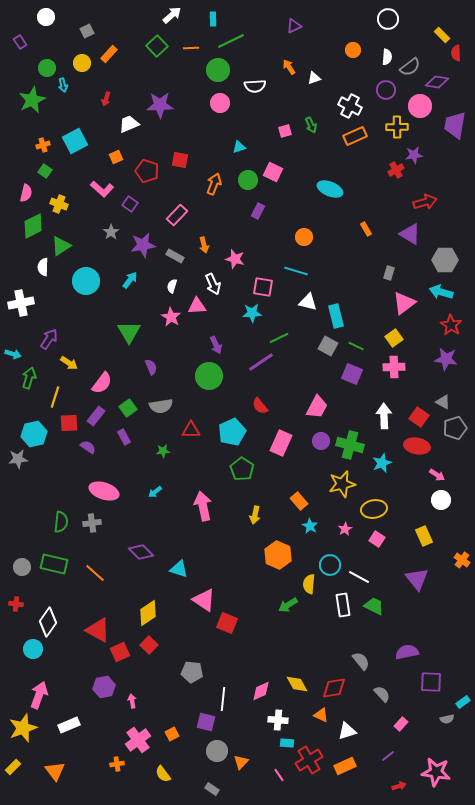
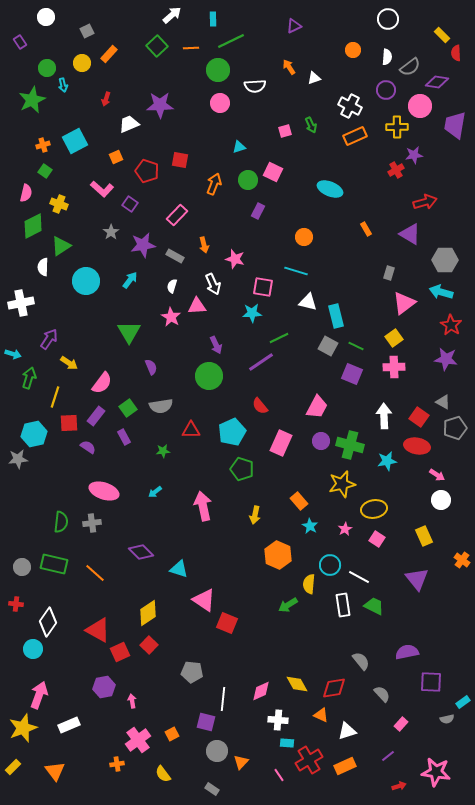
cyan star at (382, 463): moved 5 px right, 2 px up; rotated 12 degrees clockwise
green pentagon at (242, 469): rotated 15 degrees counterclockwise
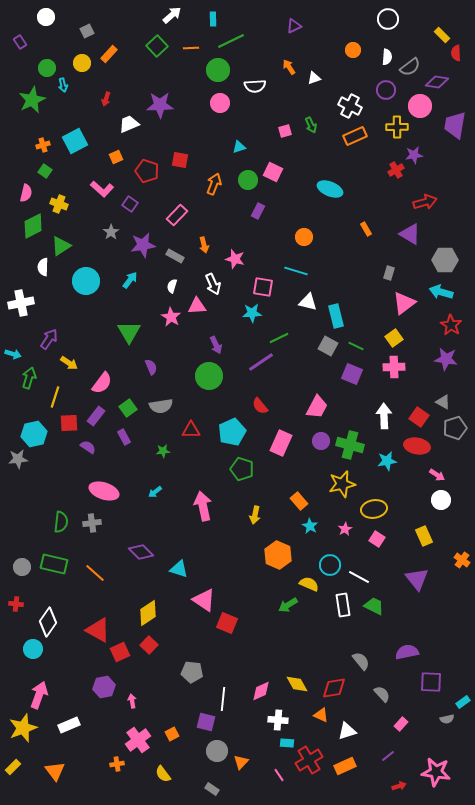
yellow semicircle at (309, 584): rotated 108 degrees clockwise
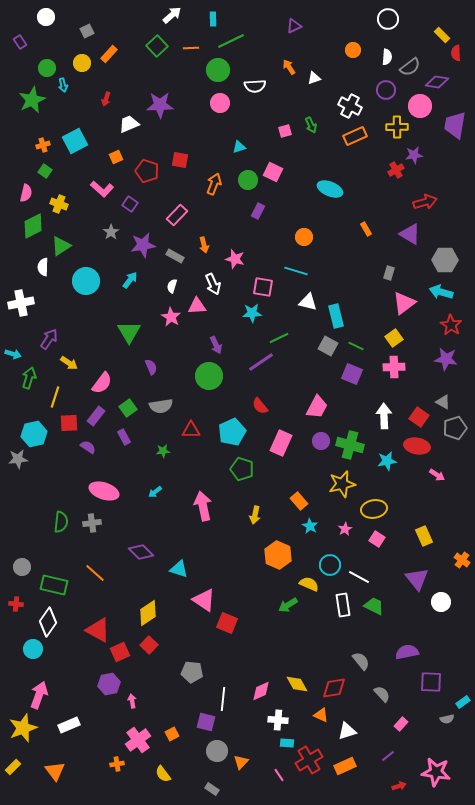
white circle at (441, 500): moved 102 px down
green rectangle at (54, 564): moved 21 px down
purple hexagon at (104, 687): moved 5 px right, 3 px up
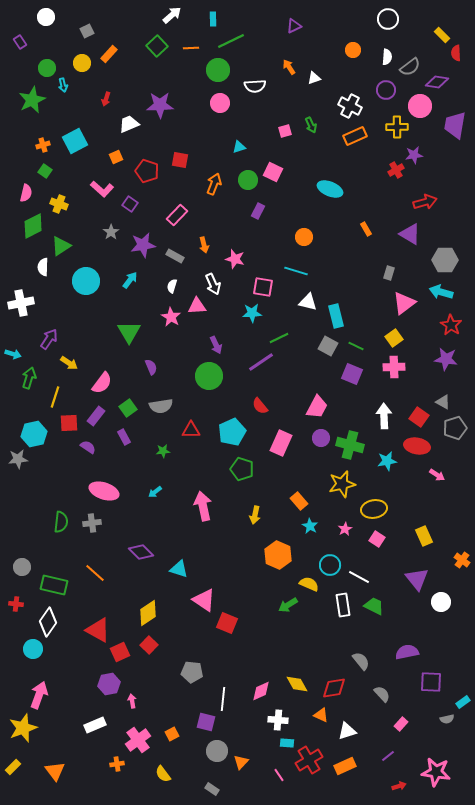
purple circle at (321, 441): moved 3 px up
white rectangle at (69, 725): moved 26 px right
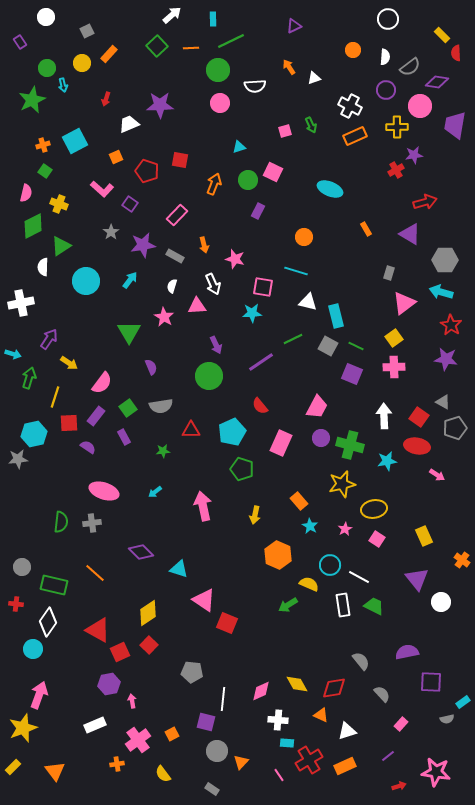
white semicircle at (387, 57): moved 2 px left
pink star at (171, 317): moved 7 px left
green line at (279, 338): moved 14 px right, 1 px down
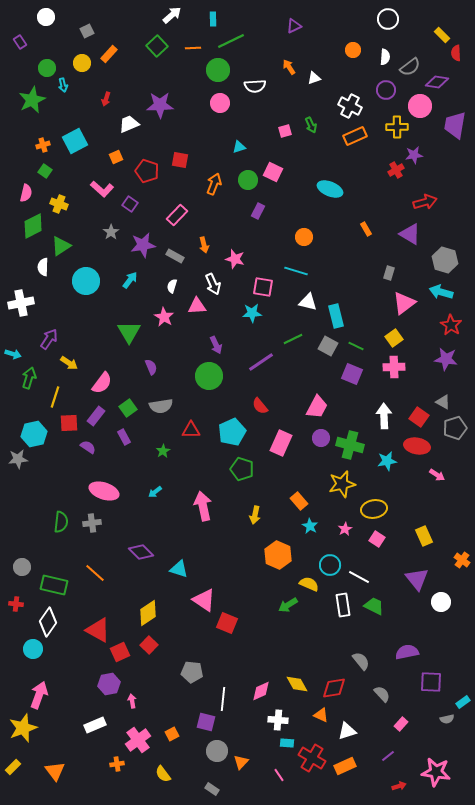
orange line at (191, 48): moved 2 px right
gray hexagon at (445, 260): rotated 15 degrees clockwise
green star at (163, 451): rotated 24 degrees counterclockwise
red cross at (309, 760): moved 3 px right, 2 px up; rotated 28 degrees counterclockwise
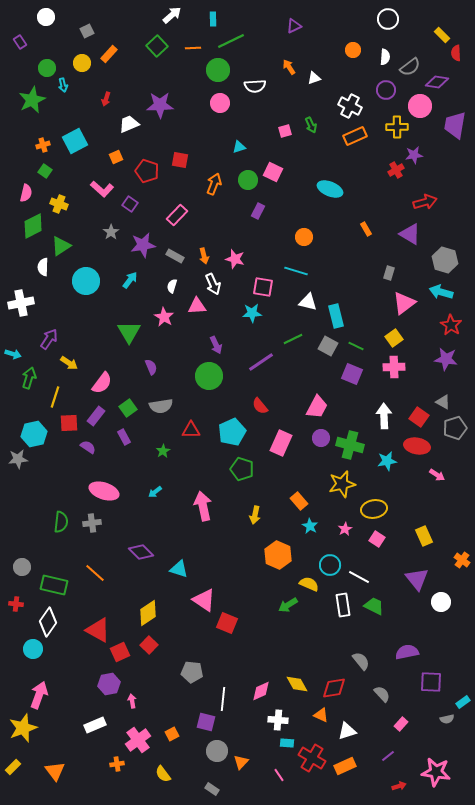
orange arrow at (204, 245): moved 11 px down
